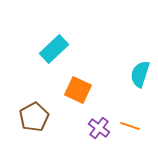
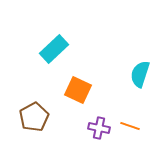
purple cross: rotated 25 degrees counterclockwise
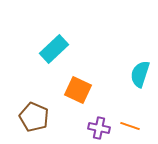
brown pentagon: rotated 20 degrees counterclockwise
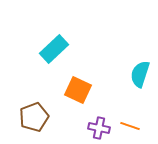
brown pentagon: rotated 28 degrees clockwise
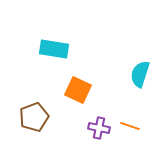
cyan rectangle: rotated 52 degrees clockwise
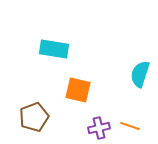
orange square: rotated 12 degrees counterclockwise
purple cross: rotated 25 degrees counterclockwise
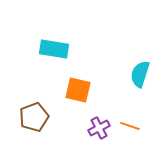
purple cross: rotated 15 degrees counterclockwise
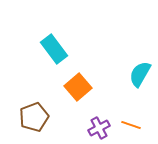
cyan rectangle: rotated 44 degrees clockwise
cyan semicircle: rotated 12 degrees clockwise
orange square: moved 3 px up; rotated 36 degrees clockwise
orange line: moved 1 px right, 1 px up
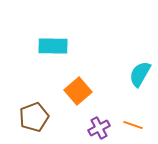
cyan rectangle: moved 1 px left, 3 px up; rotated 52 degrees counterclockwise
orange square: moved 4 px down
orange line: moved 2 px right
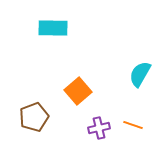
cyan rectangle: moved 18 px up
purple cross: rotated 15 degrees clockwise
